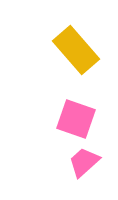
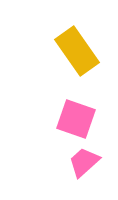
yellow rectangle: moved 1 px right, 1 px down; rotated 6 degrees clockwise
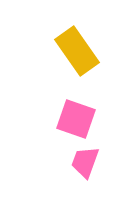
pink trapezoid: moved 1 px right; rotated 28 degrees counterclockwise
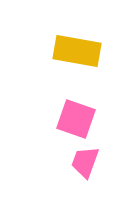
yellow rectangle: rotated 45 degrees counterclockwise
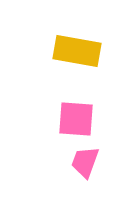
pink square: rotated 15 degrees counterclockwise
